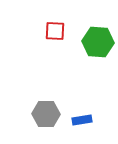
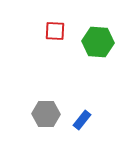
blue rectangle: rotated 42 degrees counterclockwise
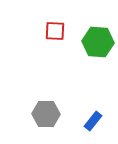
blue rectangle: moved 11 px right, 1 px down
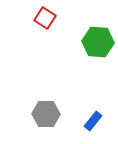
red square: moved 10 px left, 13 px up; rotated 30 degrees clockwise
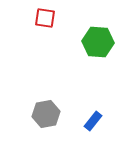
red square: rotated 25 degrees counterclockwise
gray hexagon: rotated 12 degrees counterclockwise
